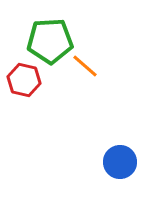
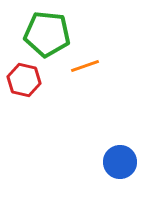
green pentagon: moved 3 px left, 7 px up; rotated 9 degrees clockwise
orange line: rotated 60 degrees counterclockwise
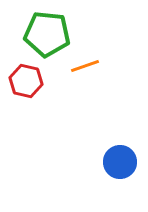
red hexagon: moved 2 px right, 1 px down
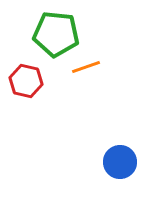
green pentagon: moved 9 px right
orange line: moved 1 px right, 1 px down
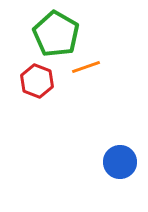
green pentagon: rotated 24 degrees clockwise
red hexagon: moved 11 px right; rotated 8 degrees clockwise
